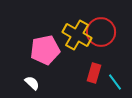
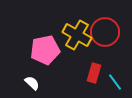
red circle: moved 4 px right
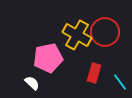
pink pentagon: moved 3 px right, 8 px down
cyan line: moved 5 px right
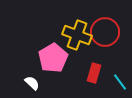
yellow cross: rotated 8 degrees counterclockwise
pink pentagon: moved 5 px right; rotated 20 degrees counterclockwise
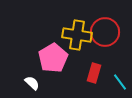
yellow cross: rotated 12 degrees counterclockwise
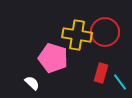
pink pentagon: rotated 24 degrees counterclockwise
red rectangle: moved 7 px right
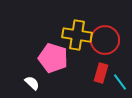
red circle: moved 8 px down
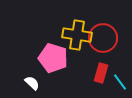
red circle: moved 2 px left, 2 px up
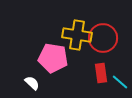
pink pentagon: rotated 8 degrees counterclockwise
red rectangle: rotated 24 degrees counterclockwise
cyan line: rotated 12 degrees counterclockwise
